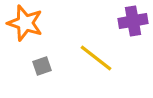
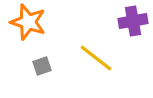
orange star: moved 3 px right, 1 px up
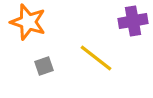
gray square: moved 2 px right
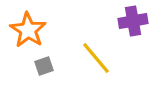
orange star: moved 8 px down; rotated 15 degrees clockwise
yellow line: rotated 12 degrees clockwise
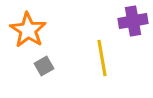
yellow line: moved 6 px right; rotated 30 degrees clockwise
gray square: rotated 12 degrees counterclockwise
